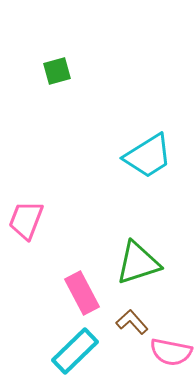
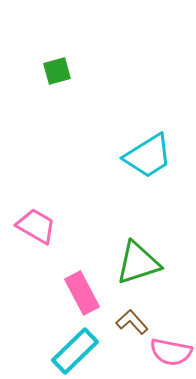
pink trapezoid: moved 10 px right, 6 px down; rotated 99 degrees clockwise
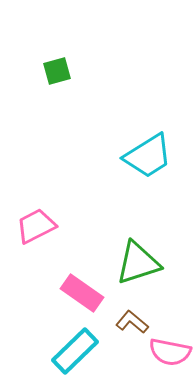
pink trapezoid: rotated 57 degrees counterclockwise
pink rectangle: rotated 27 degrees counterclockwise
brown L-shape: rotated 8 degrees counterclockwise
pink semicircle: moved 1 px left
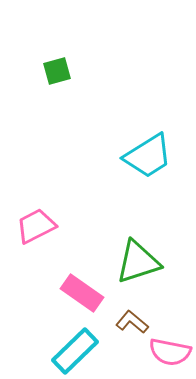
green triangle: moved 1 px up
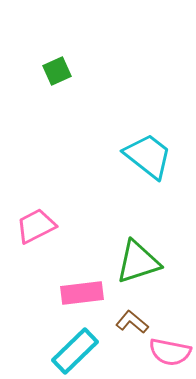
green square: rotated 8 degrees counterclockwise
cyan trapezoid: rotated 110 degrees counterclockwise
pink rectangle: rotated 42 degrees counterclockwise
